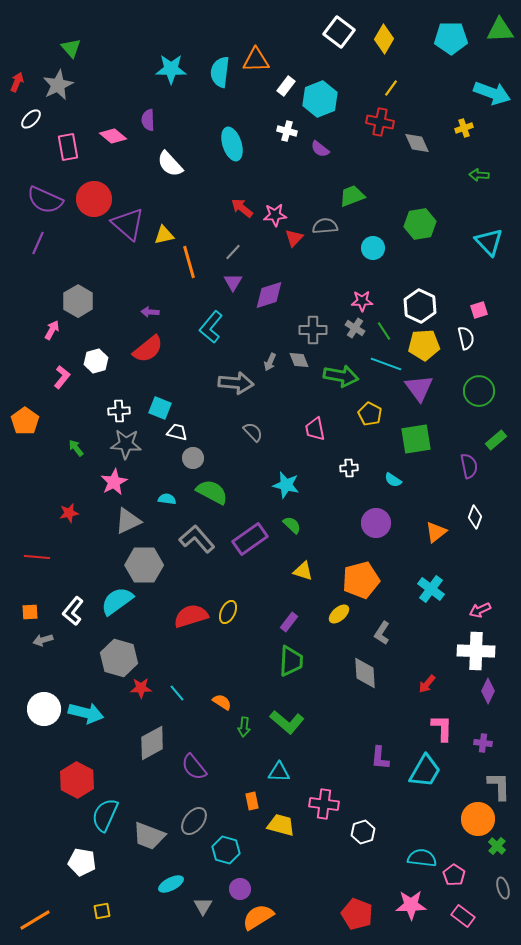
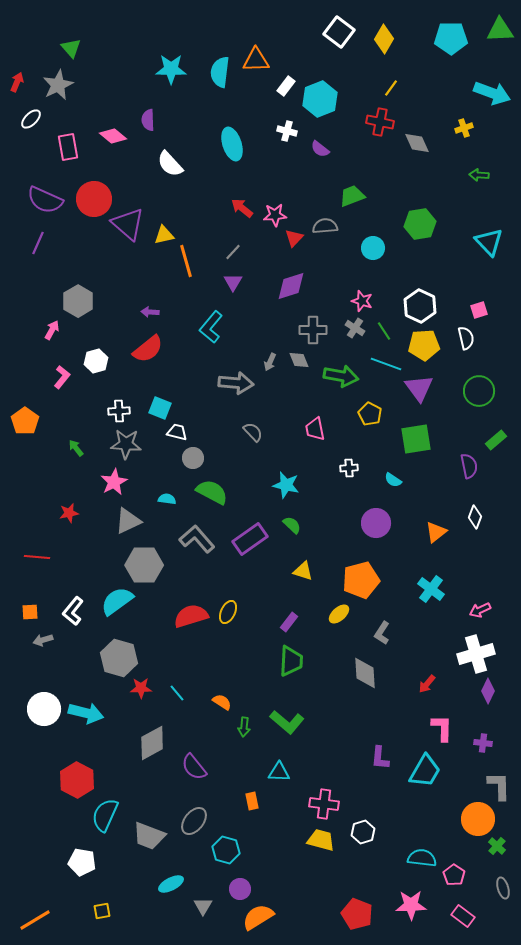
orange line at (189, 262): moved 3 px left, 1 px up
purple diamond at (269, 295): moved 22 px right, 9 px up
pink star at (362, 301): rotated 20 degrees clockwise
white cross at (476, 651): moved 3 px down; rotated 18 degrees counterclockwise
yellow trapezoid at (281, 825): moved 40 px right, 15 px down
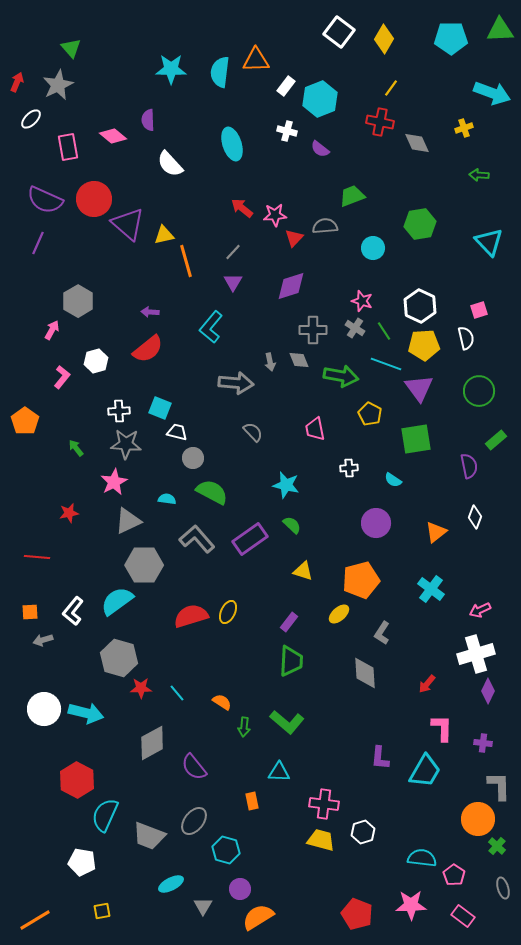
gray arrow at (270, 362): rotated 36 degrees counterclockwise
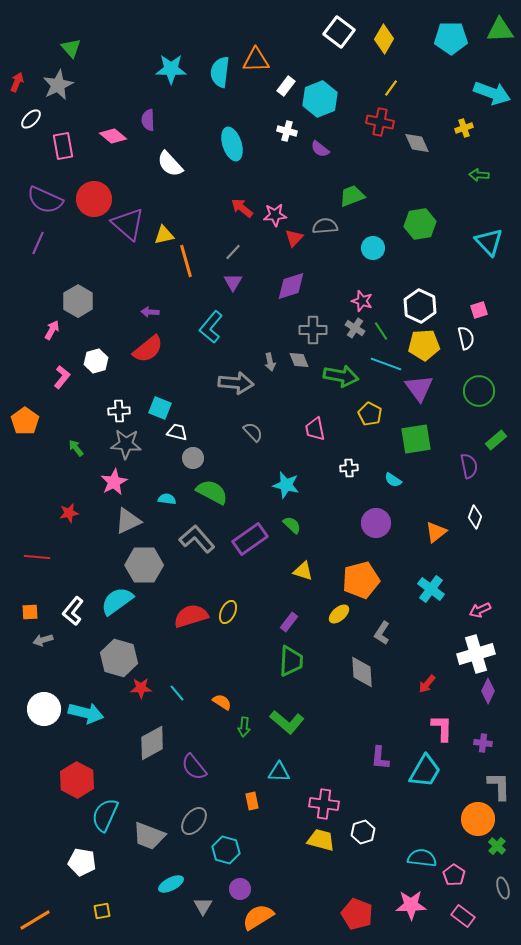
pink rectangle at (68, 147): moved 5 px left, 1 px up
green line at (384, 331): moved 3 px left
gray diamond at (365, 673): moved 3 px left, 1 px up
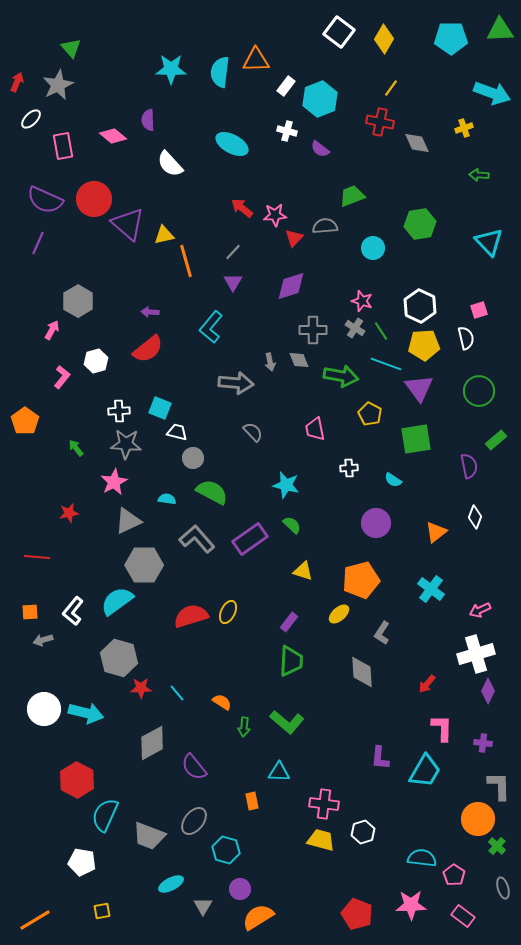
cyan ellipse at (232, 144): rotated 44 degrees counterclockwise
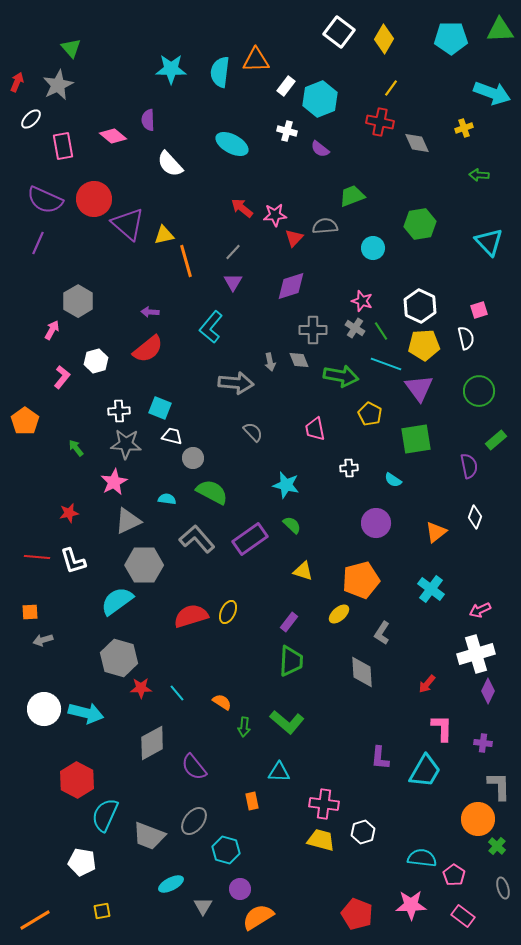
white trapezoid at (177, 432): moved 5 px left, 4 px down
white L-shape at (73, 611): moved 50 px up; rotated 56 degrees counterclockwise
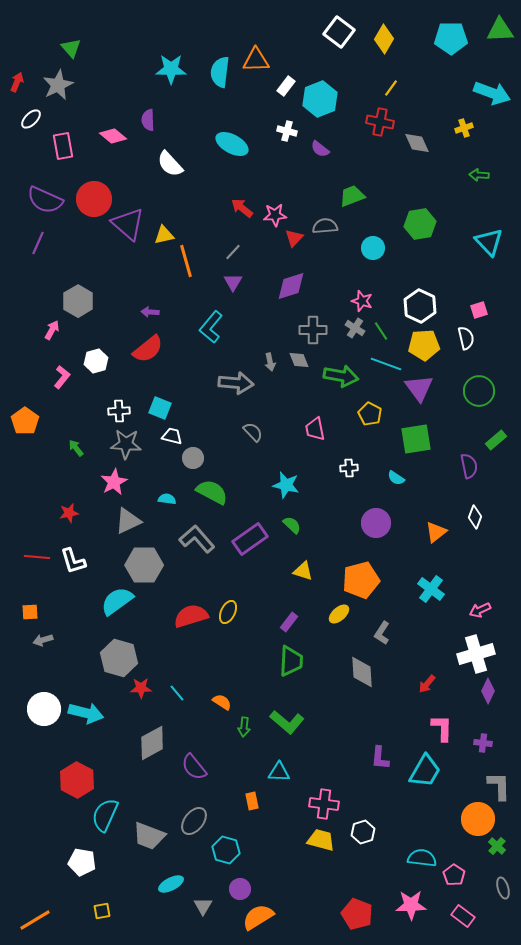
cyan semicircle at (393, 480): moved 3 px right, 2 px up
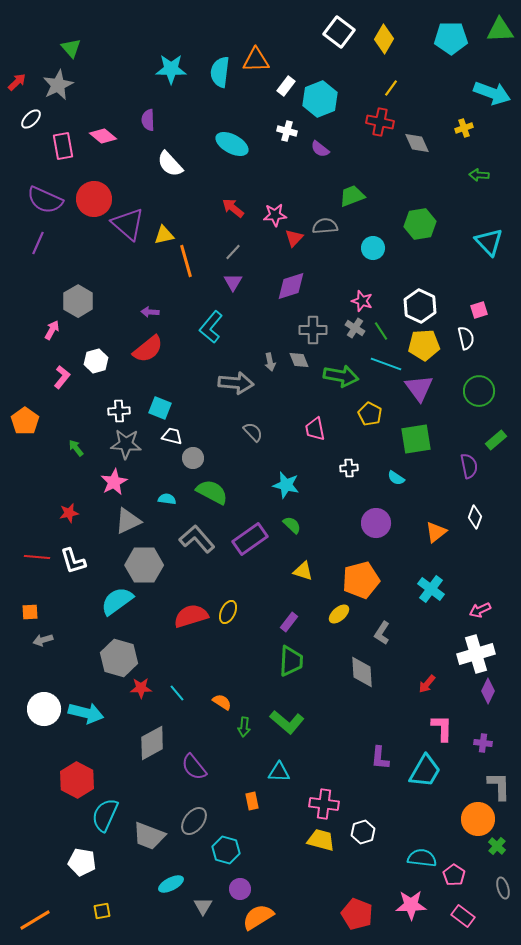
red arrow at (17, 82): rotated 24 degrees clockwise
pink diamond at (113, 136): moved 10 px left
red arrow at (242, 208): moved 9 px left
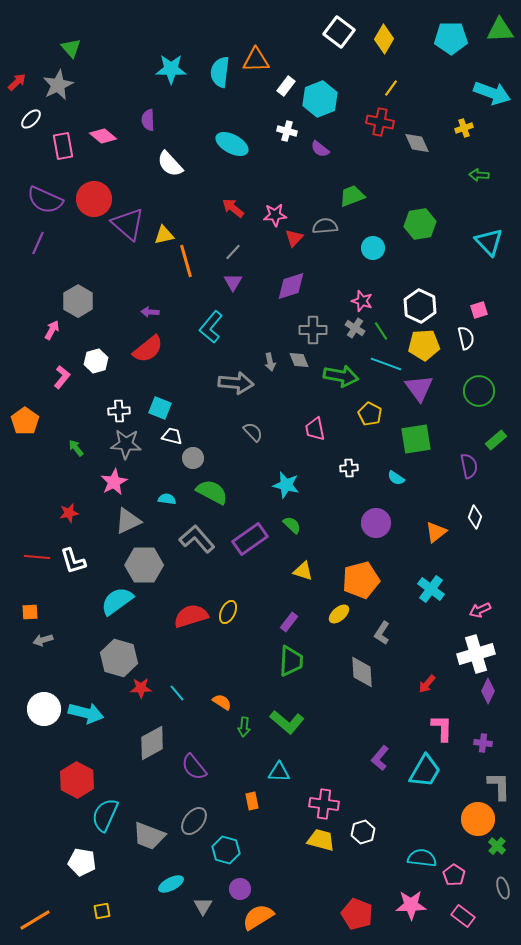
purple L-shape at (380, 758): rotated 35 degrees clockwise
